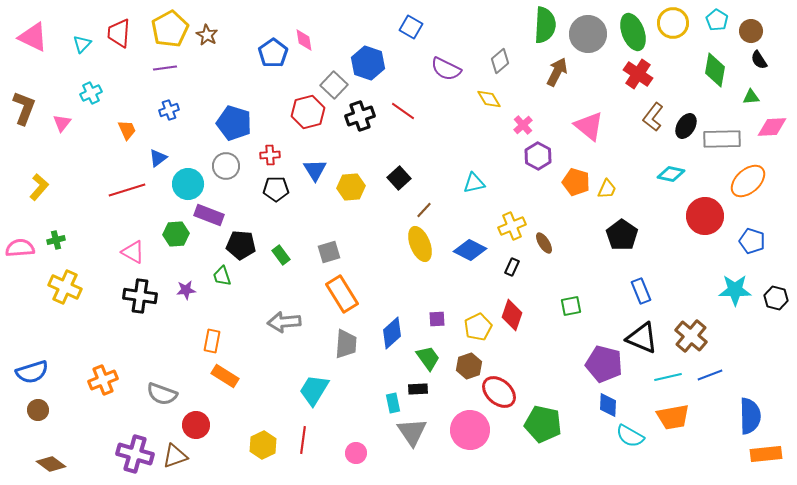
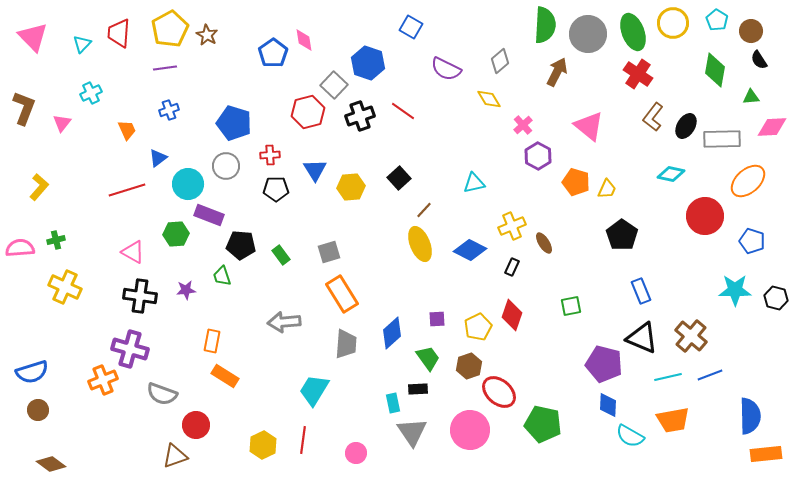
pink triangle at (33, 37): rotated 20 degrees clockwise
orange trapezoid at (673, 417): moved 3 px down
purple cross at (135, 454): moved 5 px left, 105 px up
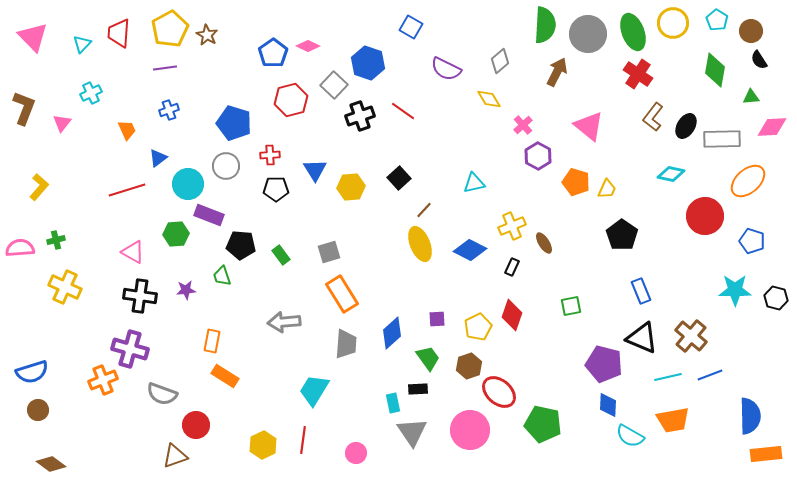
pink diamond at (304, 40): moved 4 px right, 6 px down; rotated 55 degrees counterclockwise
red hexagon at (308, 112): moved 17 px left, 12 px up
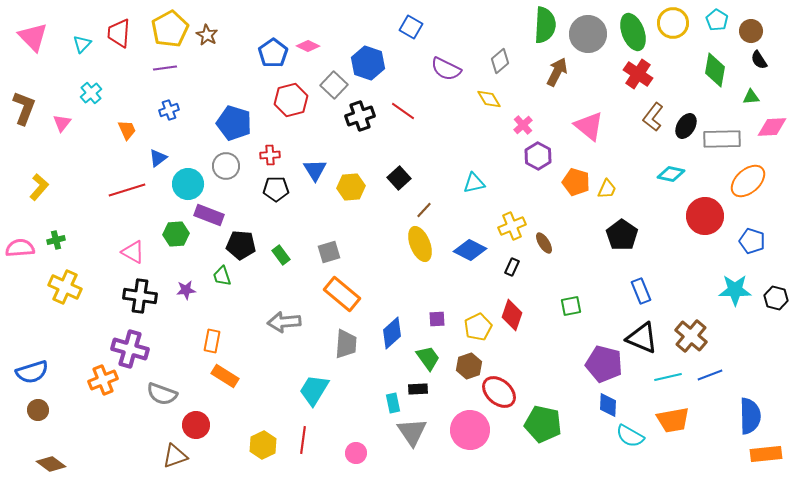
cyan cross at (91, 93): rotated 15 degrees counterclockwise
orange rectangle at (342, 294): rotated 18 degrees counterclockwise
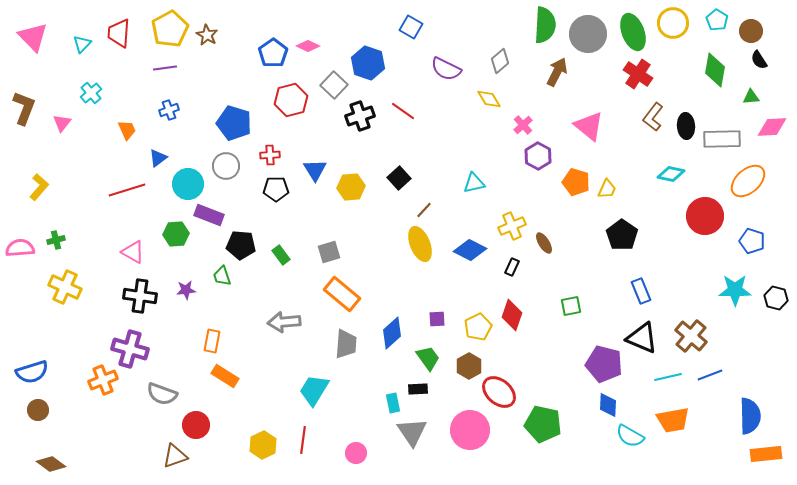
black ellipse at (686, 126): rotated 35 degrees counterclockwise
brown hexagon at (469, 366): rotated 10 degrees counterclockwise
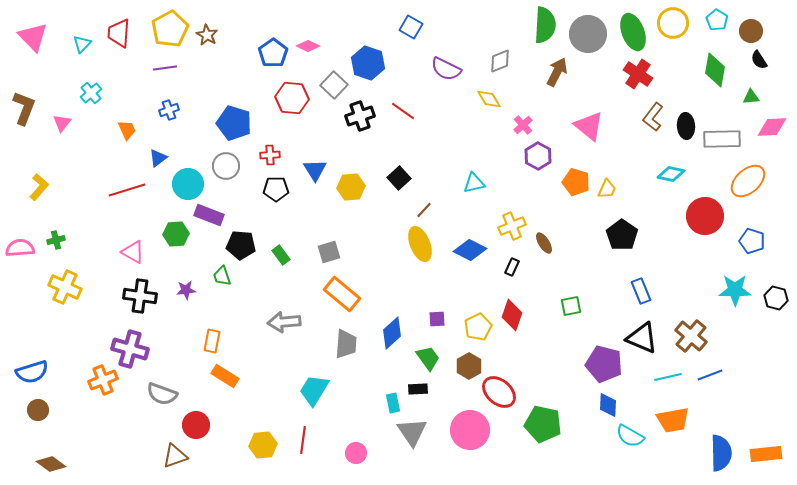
gray diamond at (500, 61): rotated 20 degrees clockwise
red hexagon at (291, 100): moved 1 px right, 2 px up; rotated 20 degrees clockwise
blue semicircle at (750, 416): moved 29 px left, 37 px down
yellow hexagon at (263, 445): rotated 20 degrees clockwise
